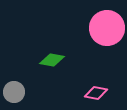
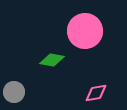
pink circle: moved 22 px left, 3 px down
pink diamond: rotated 20 degrees counterclockwise
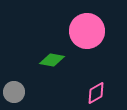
pink circle: moved 2 px right
pink diamond: rotated 20 degrees counterclockwise
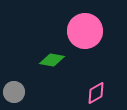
pink circle: moved 2 px left
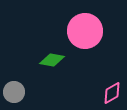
pink diamond: moved 16 px right
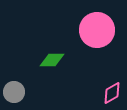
pink circle: moved 12 px right, 1 px up
green diamond: rotated 10 degrees counterclockwise
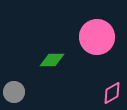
pink circle: moved 7 px down
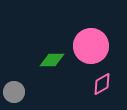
pink circle: moved 6 px left, 9 px down
pink diamond: moved 10 px left, 9 px up
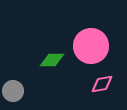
pink diamond: rotated 20 degrees clockwise
gray circle: moved 1 px left, 1 px up
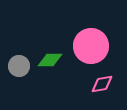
green diamond: moved 2 px left
gray circle: moved 6 px right, 25 px up
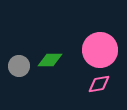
pink circle: moved 9 px right, 4 px down
pink diamond: moved 3 px left
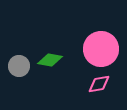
pink circle: moved 1 px right, 1 px up
green diamond: rotated 10 degrees clockwise
